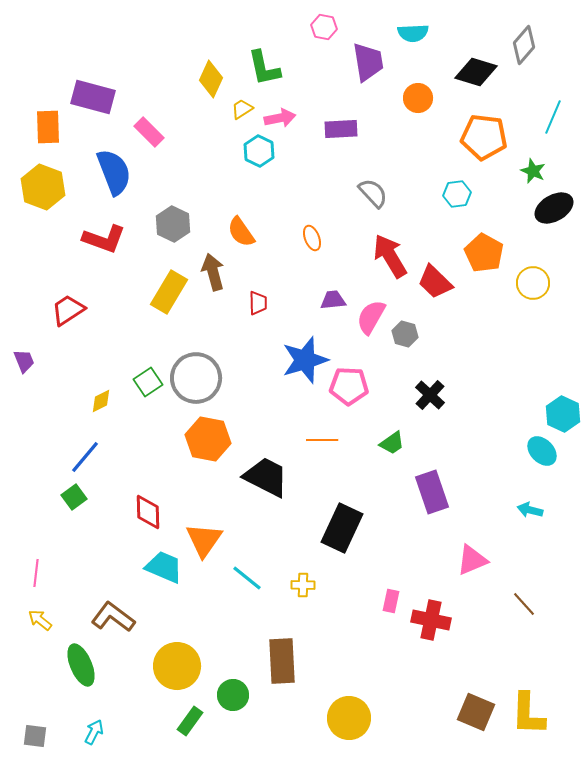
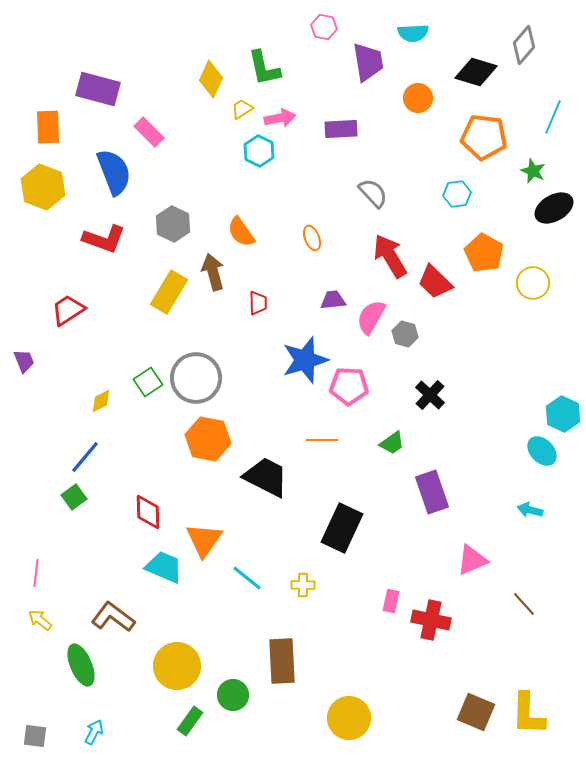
purple rectangle at (93, 97): moved 5 px right, 8 px up
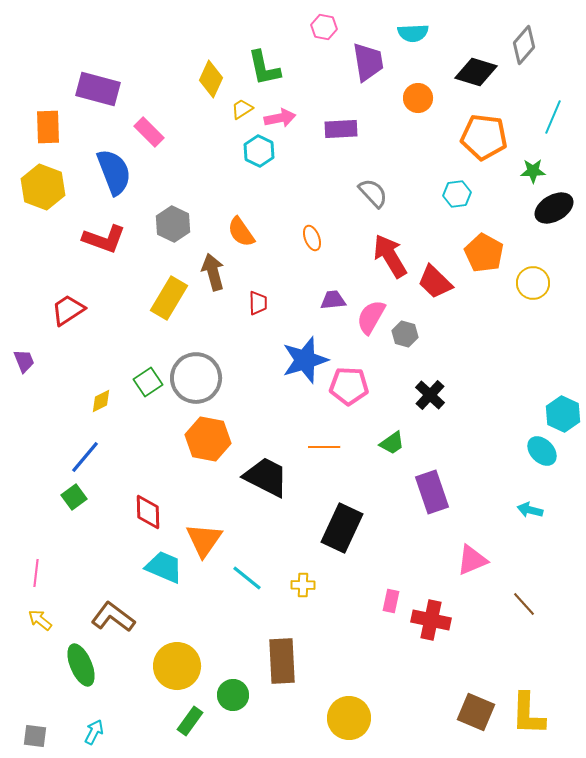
green star at (533, 171): rotated 25 degrees counterclockwise
yellow rectangle at (169, 292): moved 6 px down
orange line at (322, 440): moved 2 px right, 7 px down
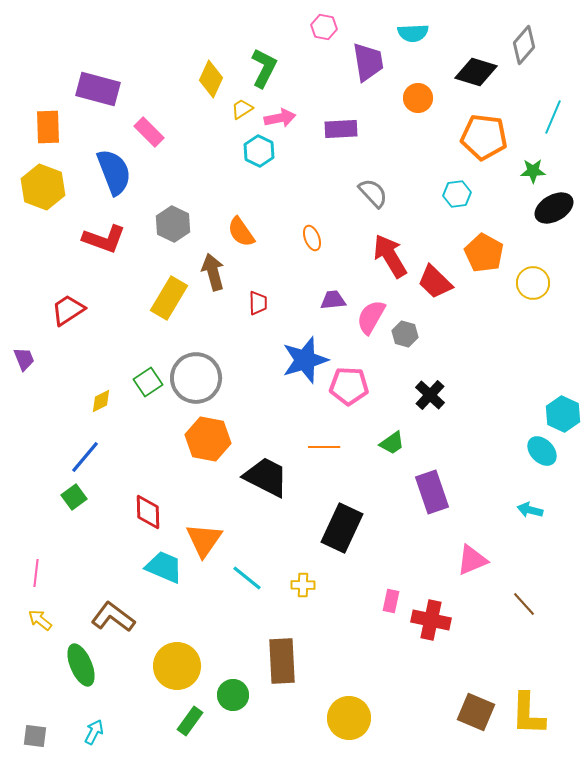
green L-shape at (264, 68): rotated 141 degrees counterclockwise
purple trapezoid at (24, 361): moved 2 px up
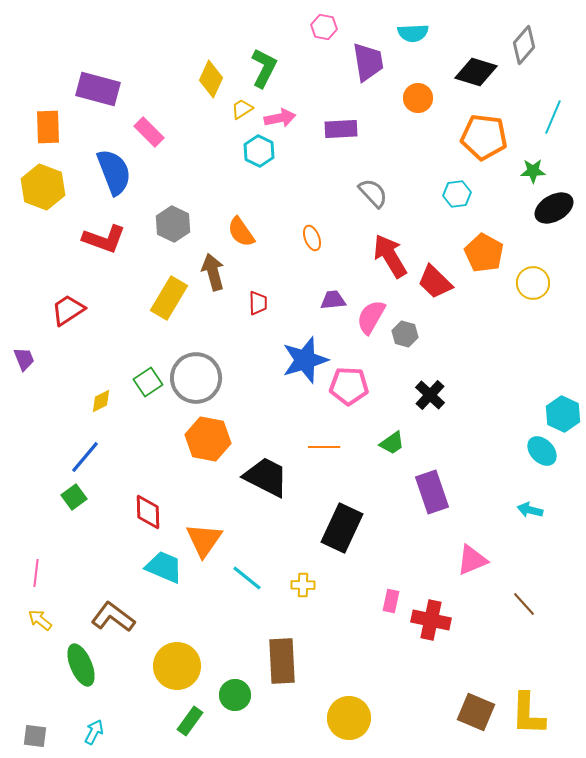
green circle at (233, 695): moved 2 px right
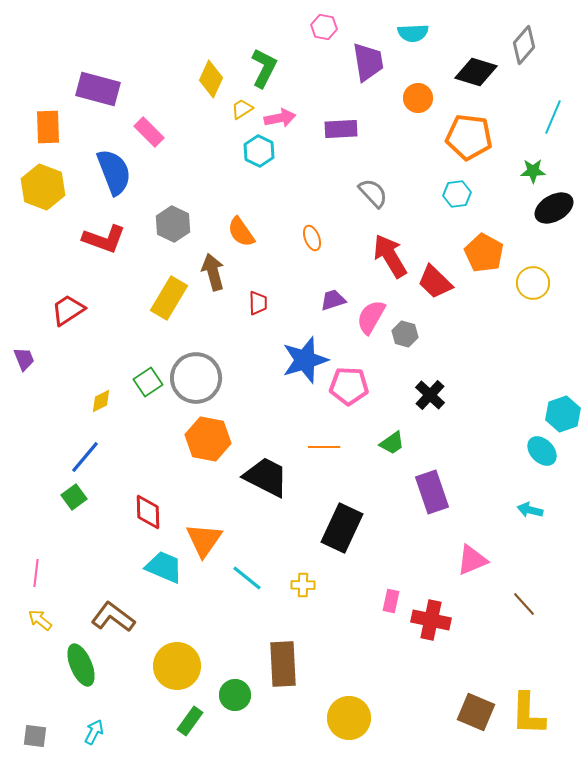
orange pentagon at (484, 137): moved 15 px left
purple trapezoid at (333, 300): rotated 12 degrees counterclockwise
cyan hexagon at (563, 414): rotated 16 degrees clockwise
brown rectangle at (282, 661): moved 1 px right, 3 px down
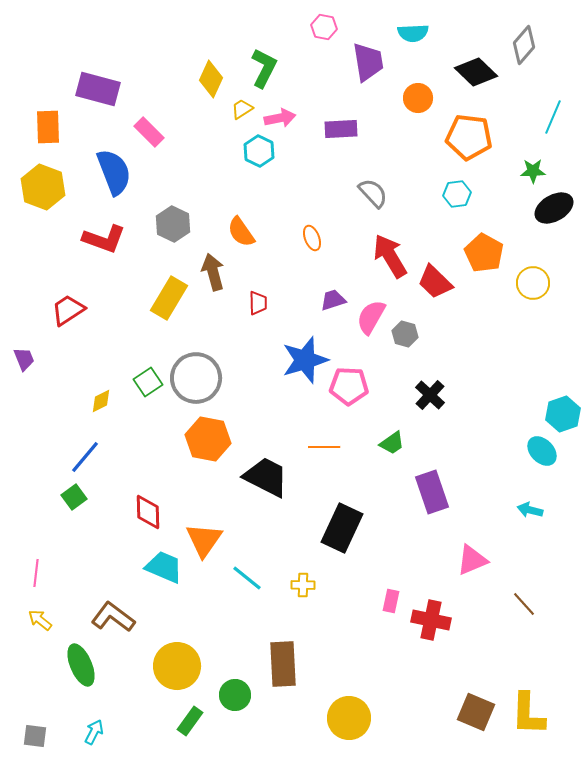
black diamond at (476, 72): rotated 27 degrees clockwise
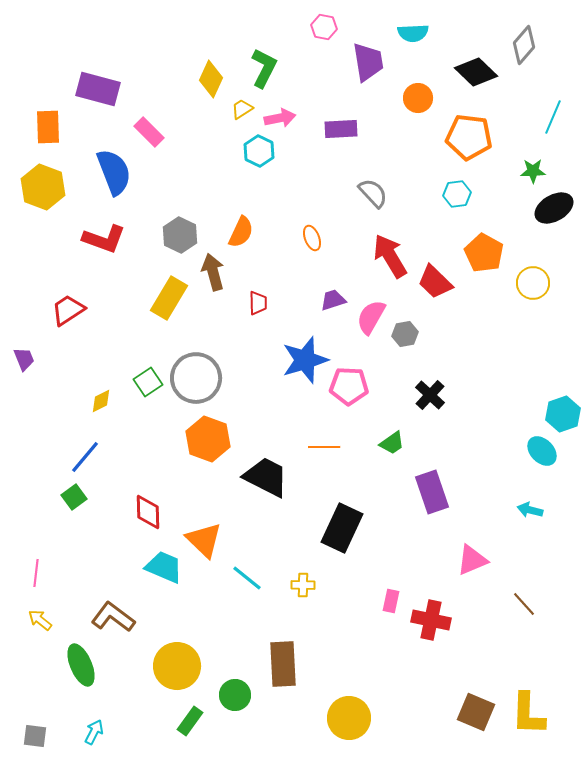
gray hexagon at (173, 224): moved 7 px right, 11 px down
orange semicircle at (241, 232): rotated 120 degrees counterclockwise
gray hexagon at (405, 334): rotated 25 degrees counterclockwise
orange hexagon at (208, 439): rotated 9 degrees clockwise
orange triangle at (204, 540): rotated 21 degrees counterclockwise
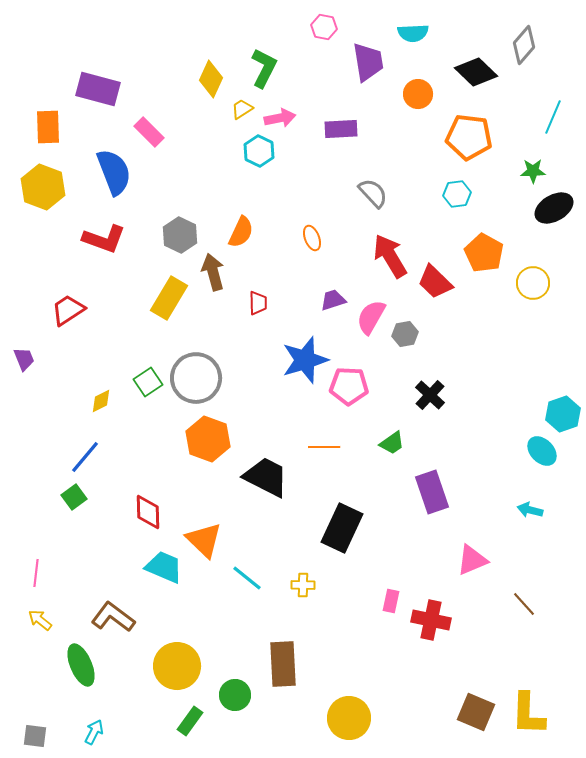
orange circle at (418, 98): moved 4 px up
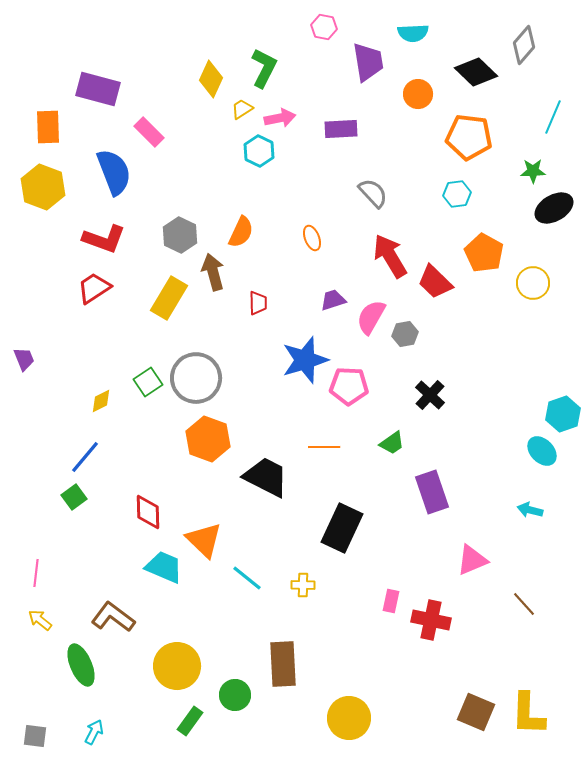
red trapezoid at (68, 310): moved 26 px right, 22 px up
